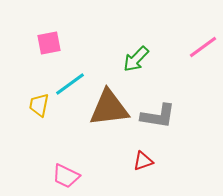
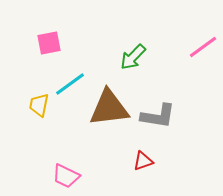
green arrow: moved 3 px left, 2 px up
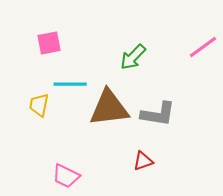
cyan line: rotated 36 degrees clockwise
gray L-shape: moved 2 px up
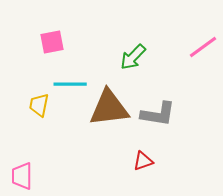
pink square: moved 3 px right, 1 px up
pink trapezoid: moved 44 px left; rotated 64 degrees clockwise
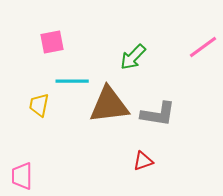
cyan line: moved 2 px right, 3 px up
brown triangle: moved 3 px up
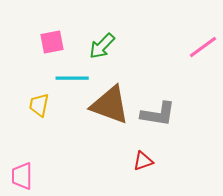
green arrow: moved 31 px left, 11 px up
cyan line: moved 3 px up
brown triangle: moved 1 px right; rotated 27 degrees clockwise
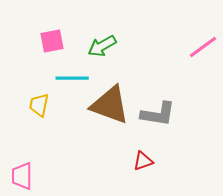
pink square: moved 1 px up
green arrow: rotated 16 degrees clockwise
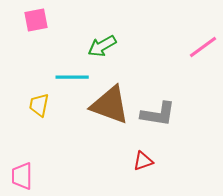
pink square: moved 16 px left, 21 px up
cyan line: moved 1 px up
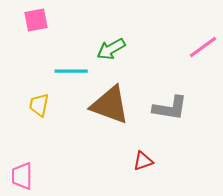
green arrow: moved 9 px right, 3 px down
cyan line: moved 1 px left, 6 px up
gray L-shape: moved 12 px right, 6 px up
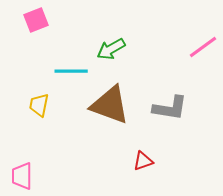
pink square: rotated 10 degrees counterclockwise
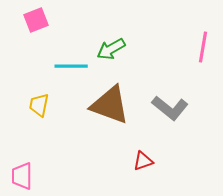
pink line: rotated 44 degrees counterclockwise
cyan line: moved 5 px up
gray L-shape: rotated 30 degrees clockwise
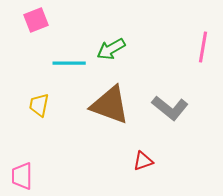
cyan line: moved 2 px left, 3 px up
